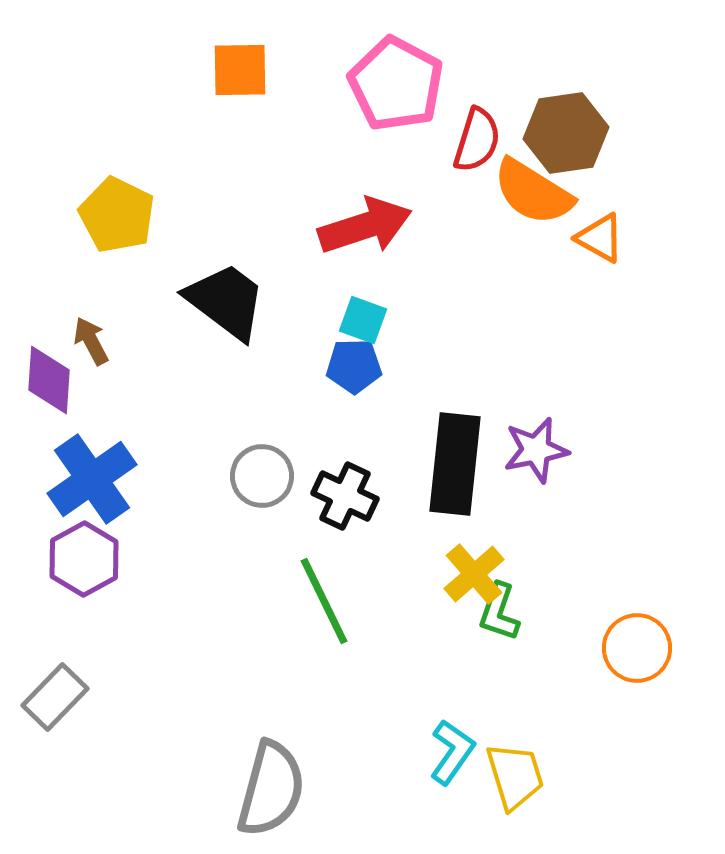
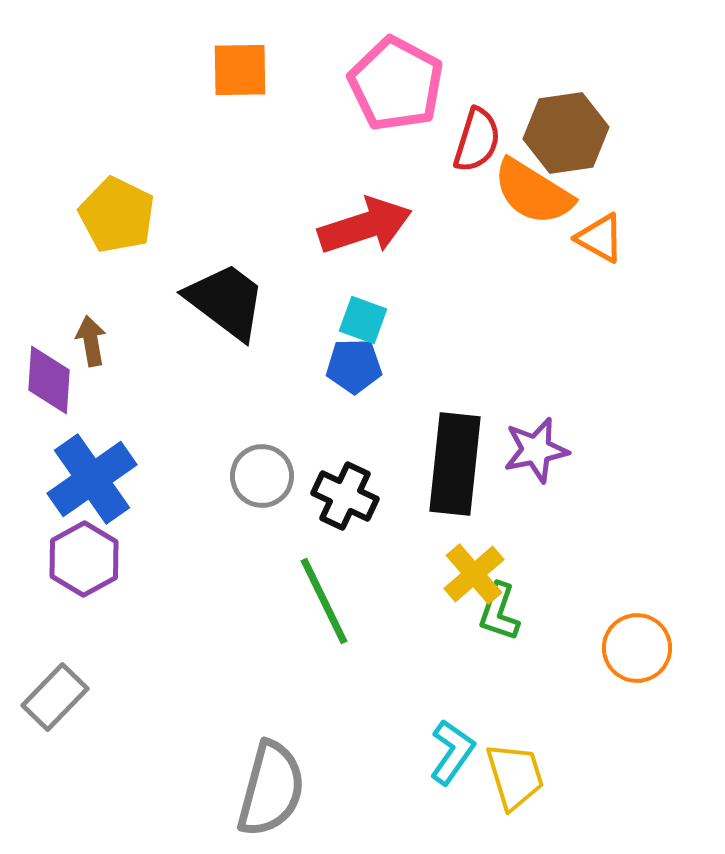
brown arrow: rotated 18 degrees clockwise
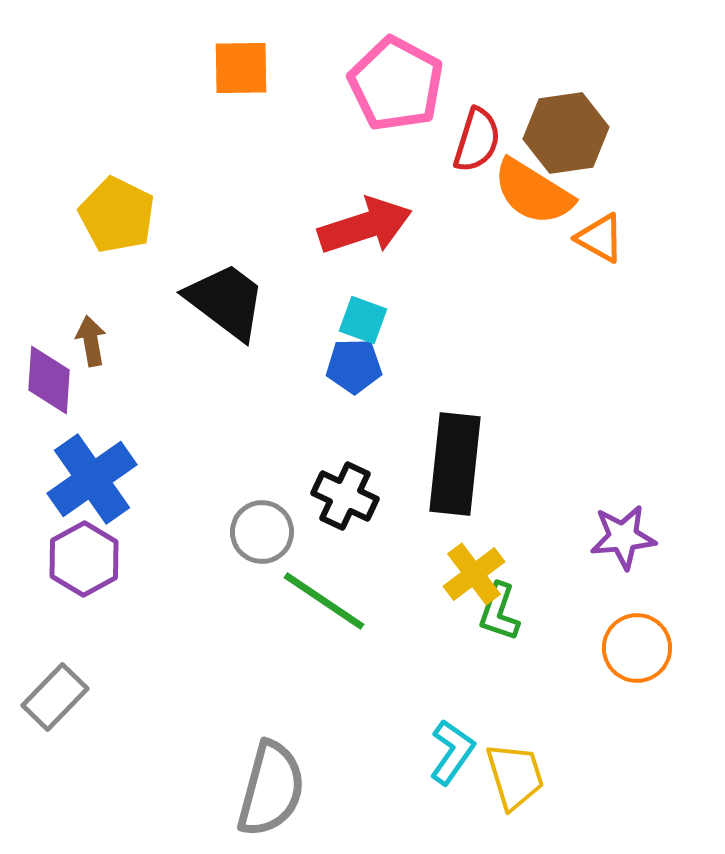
orange square: moved 1 px right, 2 px up
purple star: moved 87 px right, 87 px down; rotated 6 degrees clockwise
gray circle: moved 56 px down
yellow cross: rotated 4 degrees clockwise
green line: rotated 30 degrees counterclockwise
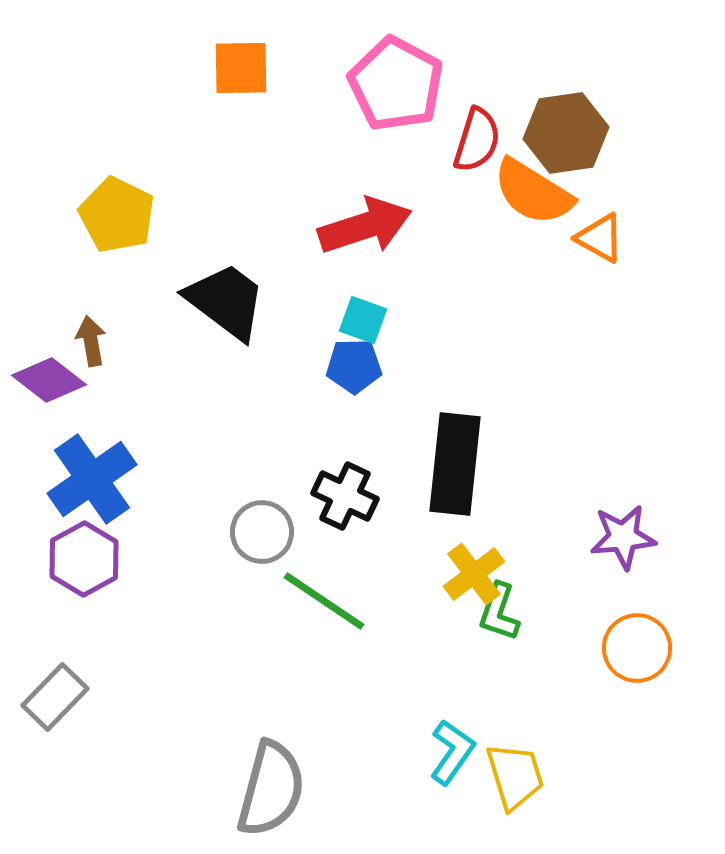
purple diamond: rotated 56 degrees counterclockwise
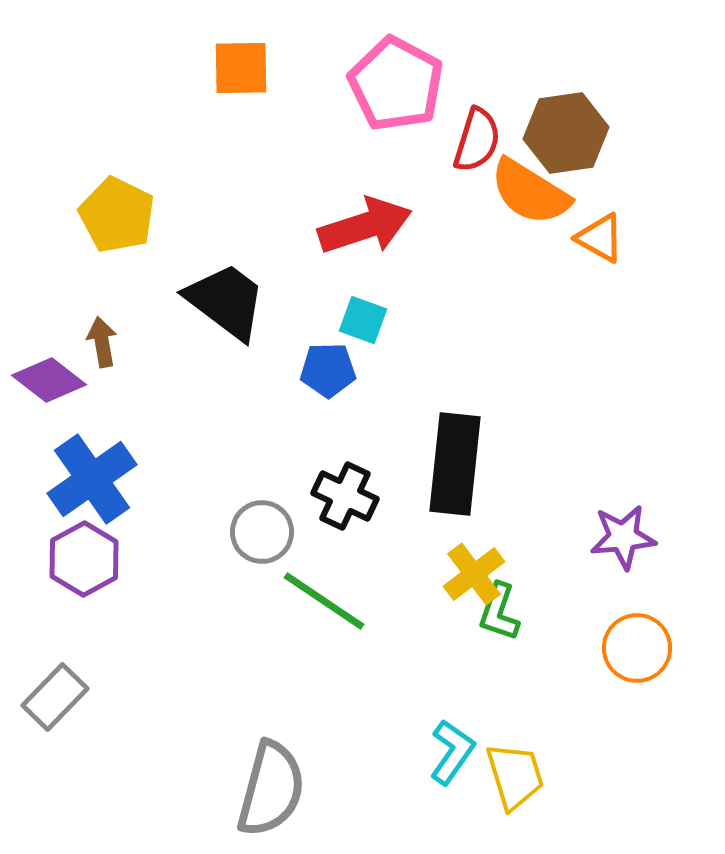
orange semicircle: moved 3 px left
brown arrow: moved 11 px right, 1 px down
blue pentagon: moved 26 px left, 4 px down
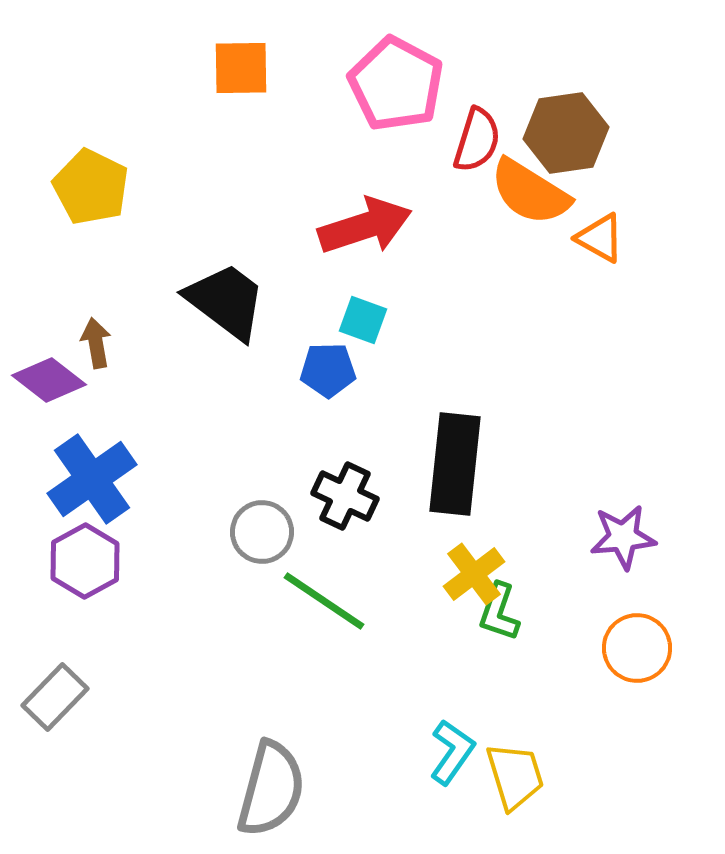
yellow pentagon: moved 26 px left, 28 px up
brown arrow: moved 6 px left, 1 px down
purple hexagon: moved 1 px right, 2 px down
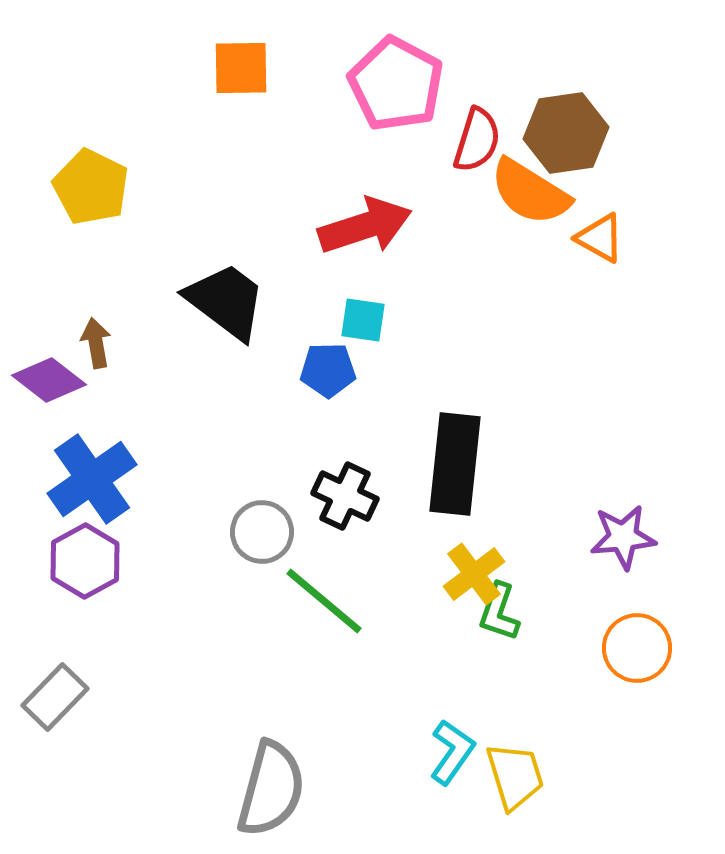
cyan square: rotated 12 degrees counterclockwise
green line: rotated 6 degrees clockwise
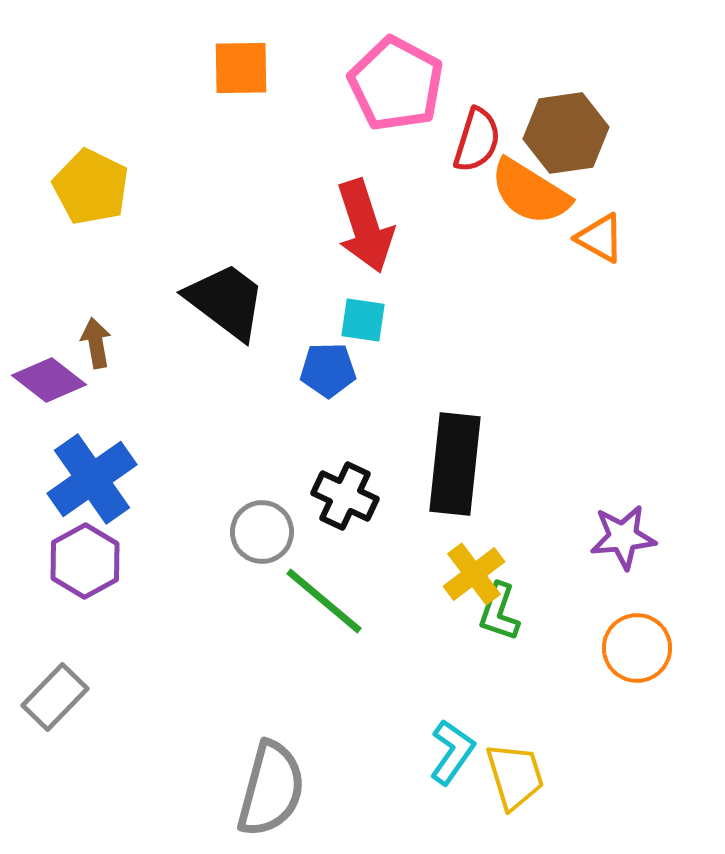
red arrow: rotated 90 degrees clockwise
